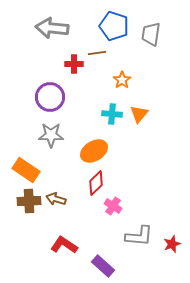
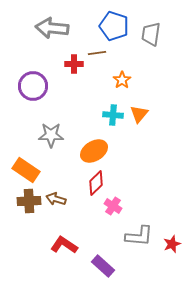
purple circle: moved 17 px left, 11 px up
cyan cross: moved 1 px right, 1 px down
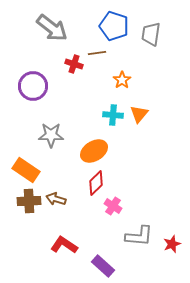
gray arrow: rotated 148 degrees counterclockwise
red cross: rotated 18 degrees clockwise
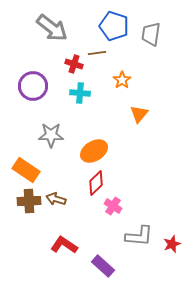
cyan cross: moved 33 px left, 22 px up
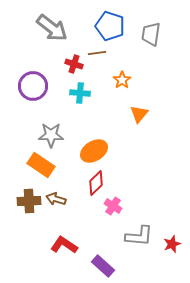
blue pentagon: moved 4 px left
orange rectangle: moved 15 px right, 5 px up
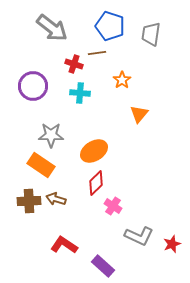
gray L-shape: rotated 20 degrees clockwise
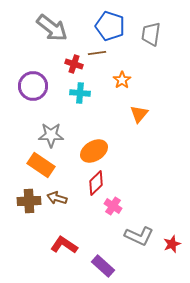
brown arrow: moved 1 px right, 1 px up
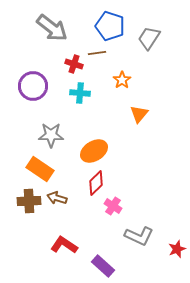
gray trapezoid: moved 2 px left, 4 px down; rotated 25 degrees clockwise
orange rectangle: moved 1 px left, 4 px down
red star: moved 5 px right, 5 px down
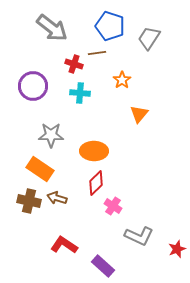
orange ellipse: rotated 32 degrees clockwise
brown cross: rotated 15 degrees clockwise
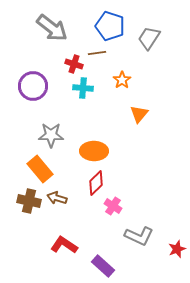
cyan cross: moved 3 px right, 5 px up
orange rectangle: rotated 16 degrees clockwise
